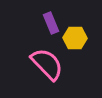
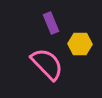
yellow hexagon: moved 5 px right, 6 px down
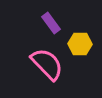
purple rectangle: rotated 15 degrees counterclockwise
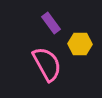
pink semicircle: rotated 15 degrees clockwise
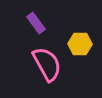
purple rectangle: moved 15 px left
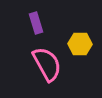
purple rectangle: rotated 20 degrees clockwise
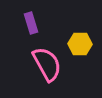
purple rectangle: moved 5 px left
